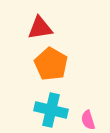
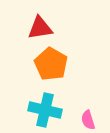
cyan cross: moved 6 px left
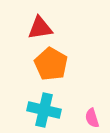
cyan cross: moved 1 px left
pink semicircle: moved 4 px right, 2 px up
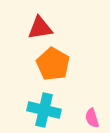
orange pentagon: moved 2 px right
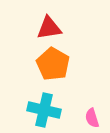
red triangle: moved 9 px right
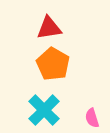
cyan cross: rotated 32 degrees clockwise
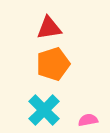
orange pentagon: rotated 24 degrees clockwise
pink semicircle: moved 4 px left, 2 px down; rotated 96 degrees clockwise
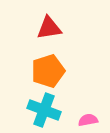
orange pentagon: moved 5 px left, 7 px down
cyan cross: rotated 24 degrees counterclockwise
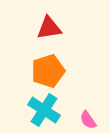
cyan cross: rotated 12 degrees clockwise
pink semicircle: rotated 114 degrees counterclockwise
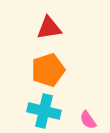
orange pentagon: moved 1 px up
cyan cross: moved 1 px down; rotated 20 degrees counterclockwise
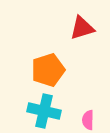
red triangle: moved 33 px right; rotated 8 degrees counterclockwise
pink semicircle: rotated 36 degrees clockwise
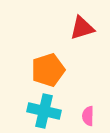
pink semicircle: moved 4 px up
